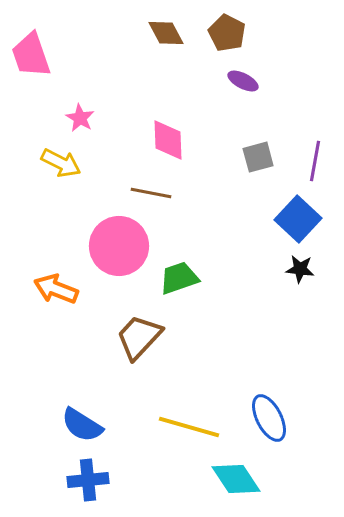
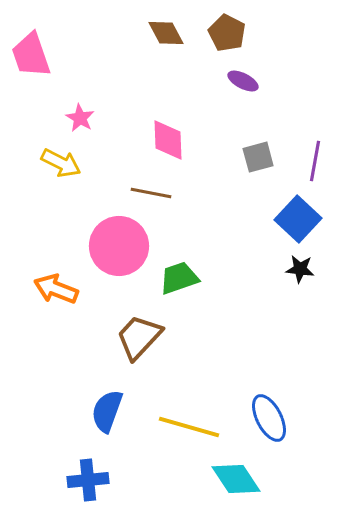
blue semicircle: moved 25 px right, 14 px up; rotated 78 degrees clockwise
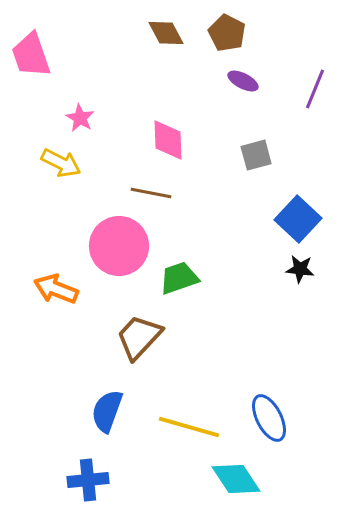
gray square: moved 2 px left, 2 px up
purple line: moved 72 px up; rotated 12 degrees clockwise
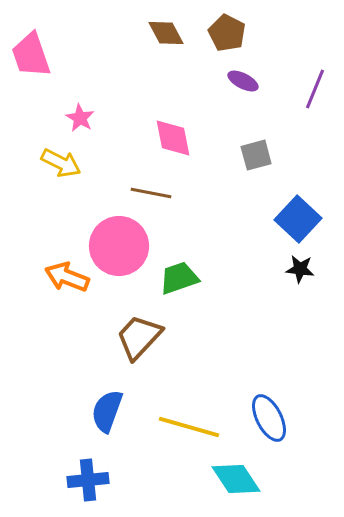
pink diamond: moved 5 px right, 2 px up; rotated 9 degrees counterclockwise
orange arrow: moved 11 px right, 12 px up
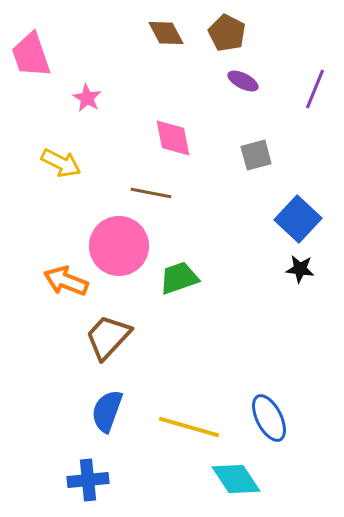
pink star: moved 7 px right, 20 px up
orange arrow: moved 1 px left, 4 px down
brown trapezoid: moved 31 px left
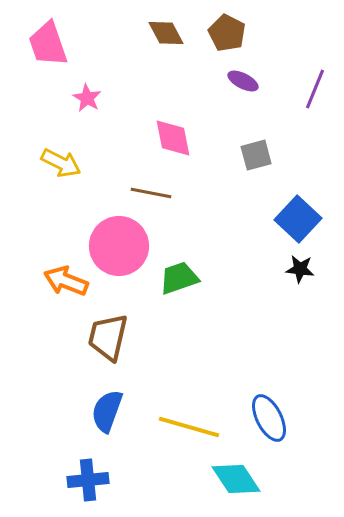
pink trapezoid: moved 17 px right, 11 px up
brown trapezoid: rotated 30 degrees counterclockwise
